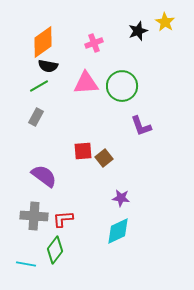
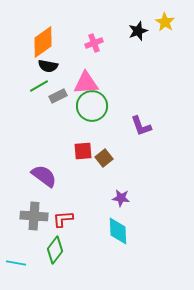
green circle: moved 30 px left, 20 px down
gray rectangle: moved 22 px right, 21 px up; rotated 36 degrees clockwise
cyan diamond: rotated 68 degrees counterclockwise
cyan line: moved 10 px left, 1 px up
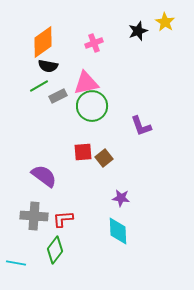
pink triangle: rotated 8 degrees counterclockwise
red square: moved 1 px down
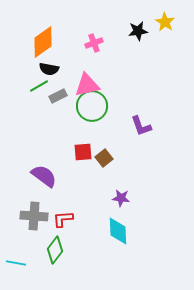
black star: rotated 12 degrees clockwise
black semicircle: moved 1 px right, 3 px down
pink triangle: moved 1 px right, 2 px down
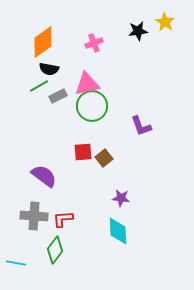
pink triangle: moved 1 px up
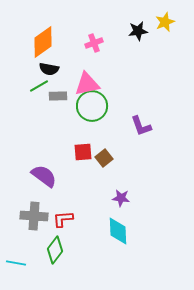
yellow star: rotated 18 degrees clockwise
gray rectangle: rotated 24 degrees clockwise
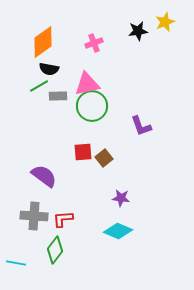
cyan diamond: rotated 64 degrees counterclockwise
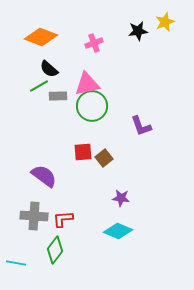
orange diamond: moved 2 px left, 5 px up; rotated 56 degrees clockwise
black semicircle: rotated 30 degrees clockwise
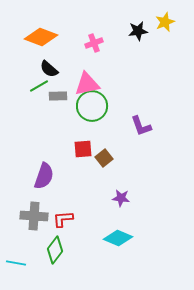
red square: moved 3 px up
purple semicircle: rotated 72 degrees clockwise
cyan diamond: moved 7 px down
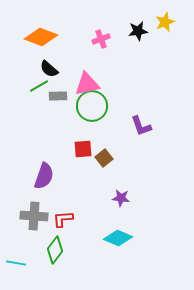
pink cross: moved 7 px right, 4 px up
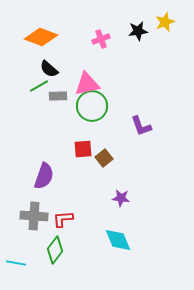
cyan diamond: moved 2 px down; rotated 44 degrees clockwise
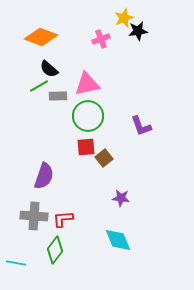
yellow star: moved 41 px left, 4 px up
green circle: moved 4 px left, 10 px down
red square: moved 3 px right, 2 px up
